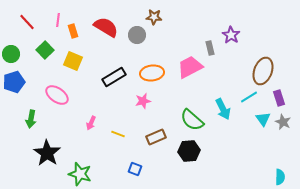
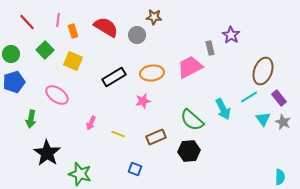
purple rectangle: rotated 21 degrees counterclockwise
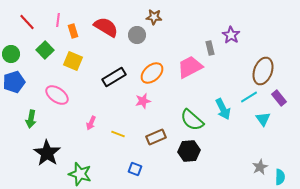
orange ellipse: rotated 35 degrees counterclockwise
gray star: moved 23 px left, 45 px down; rotated 21 degrees clockwise
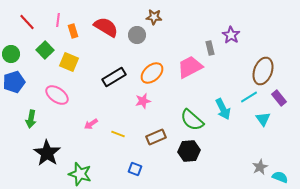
yellow square: moved 4 px left, 1 px down
pink arrow: moved 1 px down; rotated 32 degrees clockwise
cyan semicircle: rotated 70 degrees counterclockwise
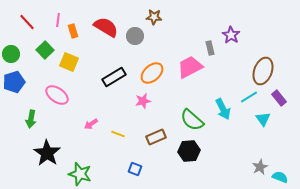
gray circle: moved 2 px left, 1 px down
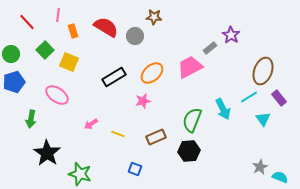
pink line: moved 5 px up
gray rectangle: rotated 64 degrees clockwise
green semicircle: rotated 70 degrees clockwise
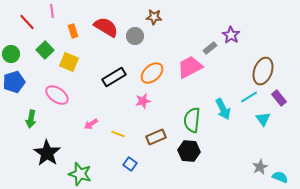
pink line: moved 6 px left, 4 px up; rotated 16 degrees counterclockwise
green semicircle: rotated 15 degrees counterclockwise
black hexagon: rotated 10 degrees clockwise
blue square: moved 5 px left, 5 px up; rotated 16 degrees clockwise
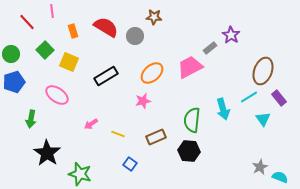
black rectangle: moved 8 px left, 1 px up
cyan arrow: rotated 10 degrees clockwise
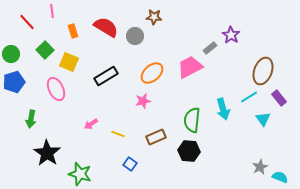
pink ellipse: moved 1 px left, 6 px up; rotated 30 degrees clockwise
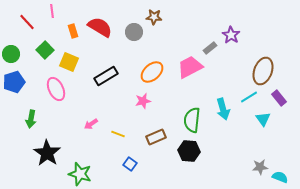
red semicircle: moved 6 px left
gray circle: moved 1 px left, 4 px up
orange ellipse: moved 1 px up
gray star: rotated 21 degrees clockwise
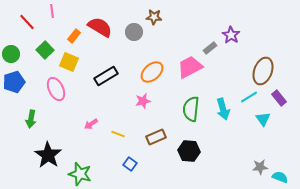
orange rectangle: moved 1 px right, 5 px down; rotated 56 degrees clockwise
green semicircle: moved 1 px left, 11 px up
black star: moved 1 px right, 2 px down
